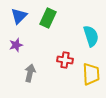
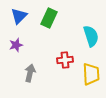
green rectangle: moved 1 px right
red cross: rotated 14 degrees counterclockwise
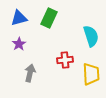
blue triangle: moved 2 px down; rotated 30 degrees clockwise
purple star: moved 3 px right, 1 px up; rotated 16 degrees counterclockwise
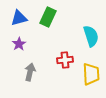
green rectangle: moved 1 px left, 1 px up
gray arrow: moved 1 px up
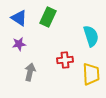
blue triangle: rotated 48 degrees clockwise
purple star: rotated 24 degrees clockwise
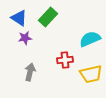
green rectangle: rotated 18 degrees clockwise
cyan semicircle: moved 1 px left, 3 px down; rotated 95 degrees counterclockwise
purple star: moved 6 px right, 6 px up
yellow trapezoid: rotated 80 degrees clockwise
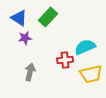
cyan semicircle: moved 5 px left, 8 px down
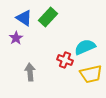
blue triangle: moved 5 px right
purple star: moved 9 px left; rotated 24 degrees counterclockwise
red cross: rotated 28 degrees clockwise
gray arrow: rotated 18 degrees counterclockwise
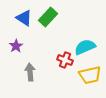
purple star: moved 8 px down
yellow trapezoid: moved 1 px left, 1 px down
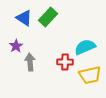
red cross: moved 2 px down; rotated 21 degrees counterclockwise
gray arrow: moved 10 px up
